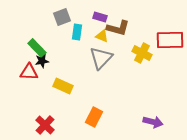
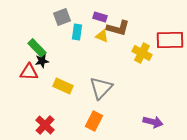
gray triangle: moved 30 px down
orange rectangle: moved 4 px down
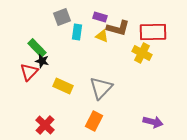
red rectangle: moved 17 px left, 8 px up
black star: rotated 24 degrees clockwise
red triangle: rotated 48 degrees counterclockwise
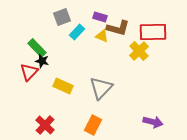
cyan rectangle: rotated 35 degrees clockwise
yellow cross: moved 3 px left, 2 px up; rotated 18 degrees clockwise
orange rectangle: moved 1 px left, 4 px down
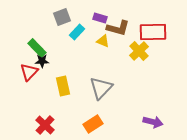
purple rectangle: moved 1 px down
yellow triangle: moved 1 px right, 5 px down
black star: rotated 16 degrees counterclockwise
yellow rectangle: rotated 54 degrees clockwise
orange rectangle: moved 1 px up; rotated 30 degrees clockwise
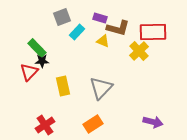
red cross: rotated 12 degrees clockwise
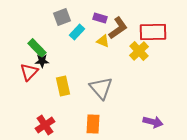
brown L-shape: rotated 50 degrees counterclockwise
gray triangle: rotated 25 degrees counterclockwise
orange rectangle: rotated 54 degrees counterclockwise
